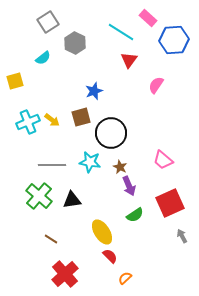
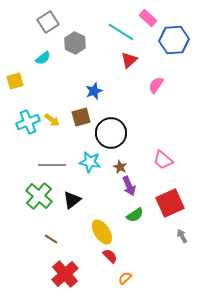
red triangle: rotated 12 degrees clockwise
black triangle: rotated 30 degrees counterclockwise
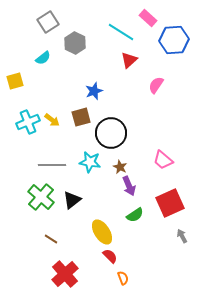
green cross: moved 2 px right, 1 px down
orange semicircle: moved 2 px left; rotated 112 degrees clockwise
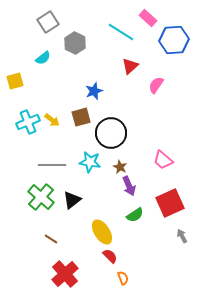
red triangle: moved 1 px right, 6 px down
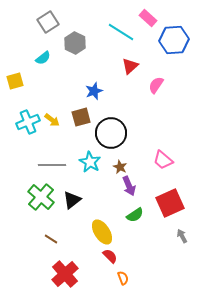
cyan star: rotated 20 degrees clockwise
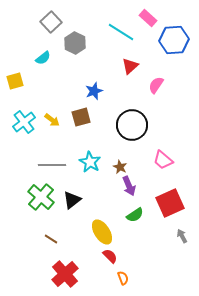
gray square: moved 3 px right; rotated 10 degrees counterclockwise
cyan cross: moved 4 px left; rotated 15 degrees counterclockwise
black circle: moved 21 px right, 8 px up
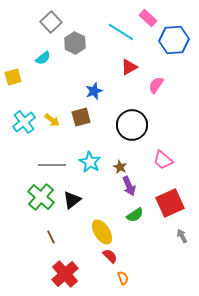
red triangle: moved 1 px left, 1 px down; rotated 12 degrees clockwise
yellow square: moved 2 px left, 4 px up
brown line: moved 2 px up; rotated 32 degrees clockwise
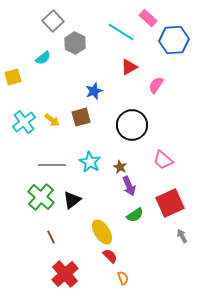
gray square: moved 2 px right, 1 px up
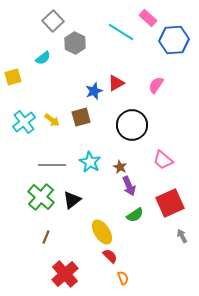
red triangle: moved 13 px left, 16 px down
brown line: moved 5 px left; rotated 48 degrees clockwise
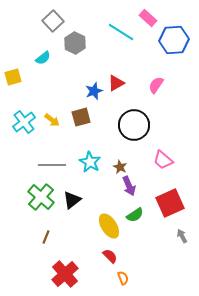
black circle: moved 2 px right
yellow ellipse: moved 7 px right, 6 px up
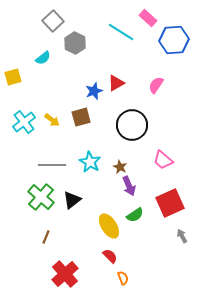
black circle: moved 2 px left
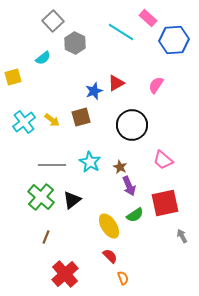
red square: moved 5 px left; rotated 12 degrees clockwise
